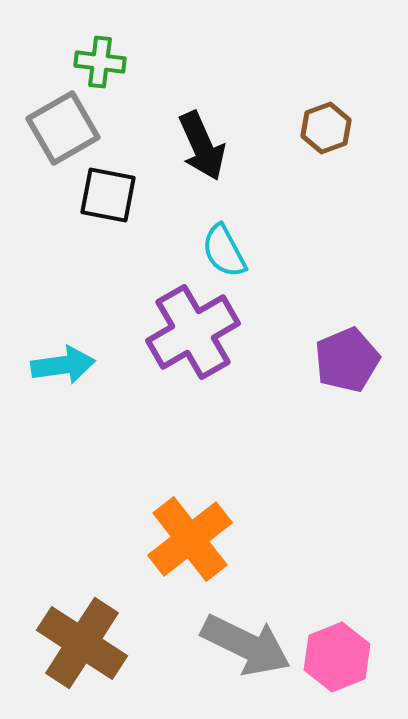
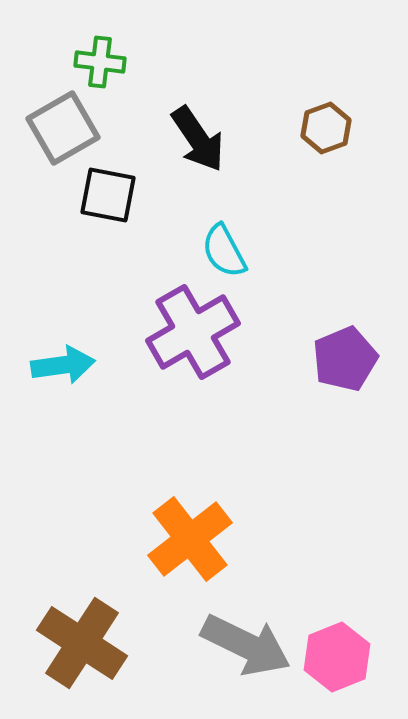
black arrow: moved 4 px left, 7 px up; rotated 10 degrees counterclockwise
purple pentagon: moved 2 px left, 1 px up
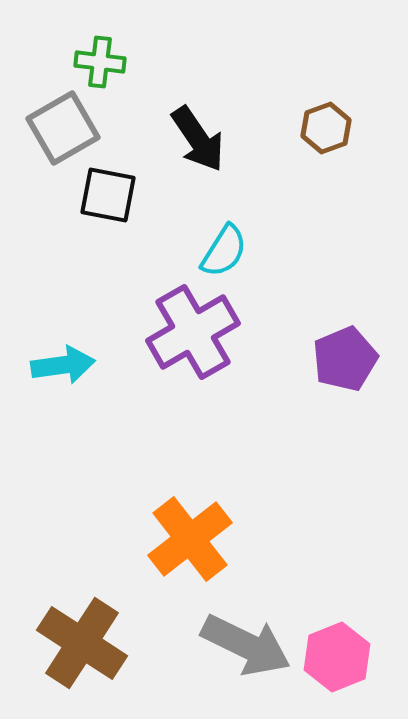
cyan semicircle: rotated 120 degrees counterclockwise
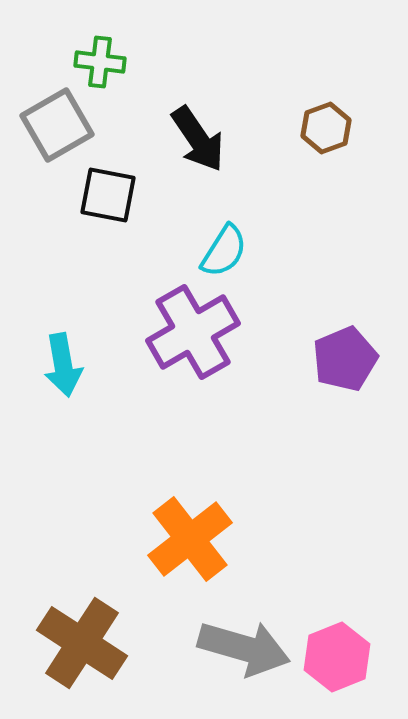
gray square: moved 6 px left, 3 px up
cyan arrow: rotated 88 degrees clockwise
gray arrow: moved 2 px left, 3 px down; rotated 10 degrees counterclockwise
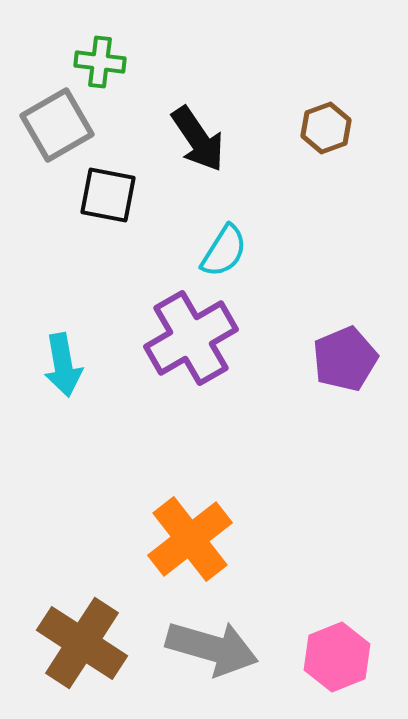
purple cross: moved 2 px left, 6 px down
gray arrow: moved 32 px left
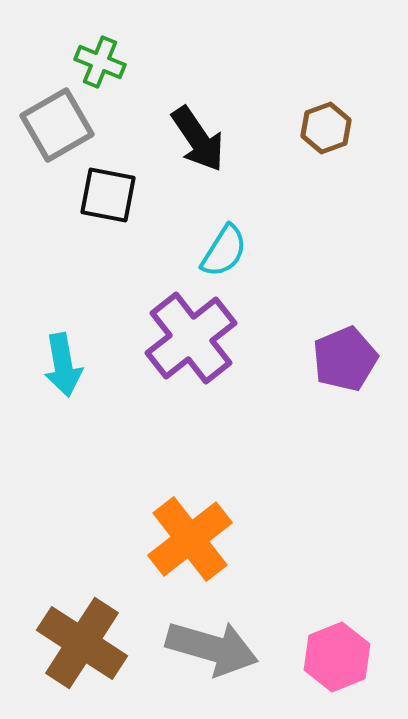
green cross: rotated 15 degrees clockwise
purple cross: rotated 8 degrees counterclockwise
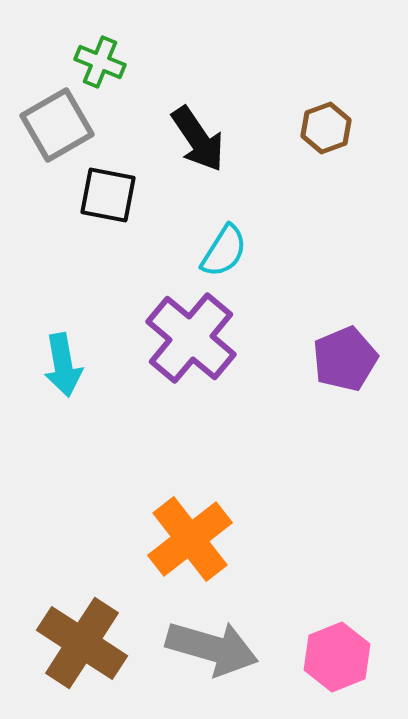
purple cross: rotated 12 degrees counterclockwise
